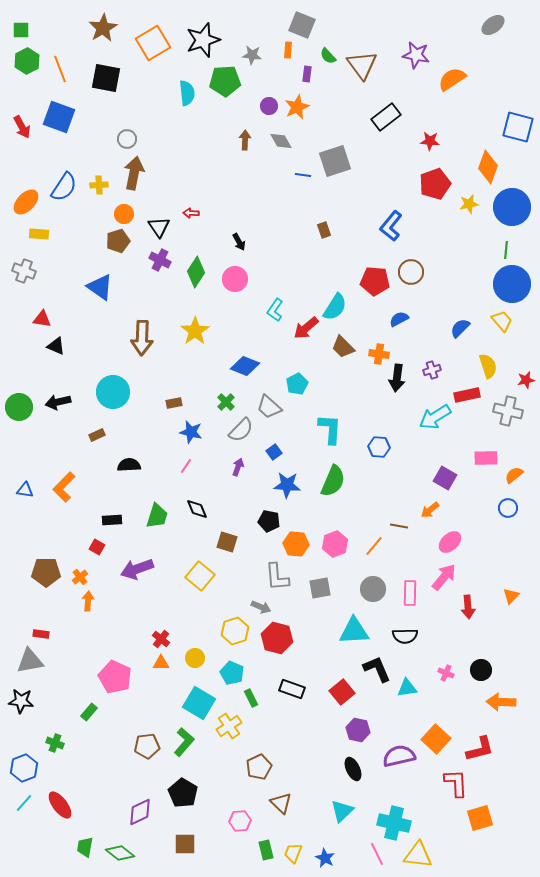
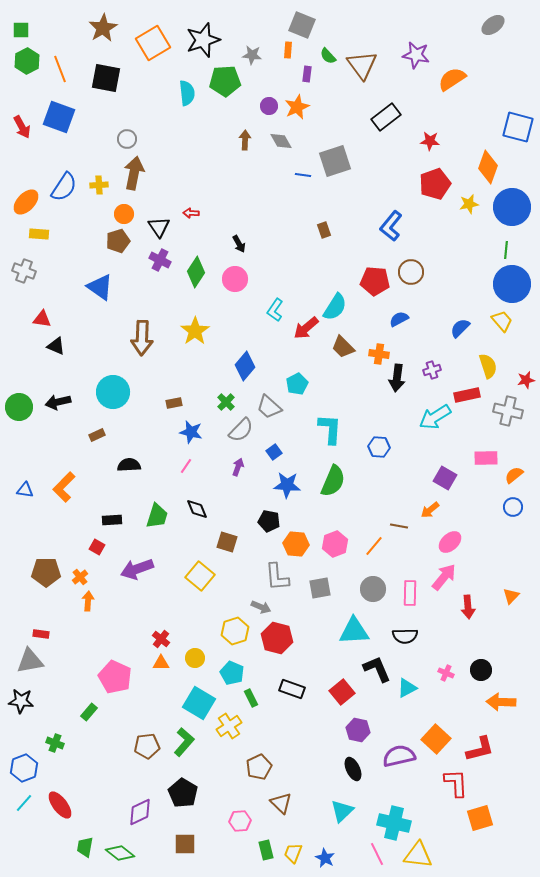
black arrow at (239, 242): moved 2 px down
blue diamond at (245, 366): rotated 72 degrees counterclockwise
blue circle at (508, 508): moved 5 px right, 1 px up
cyan triangle at (407, 688): rotated 20 degrees counterclockwise
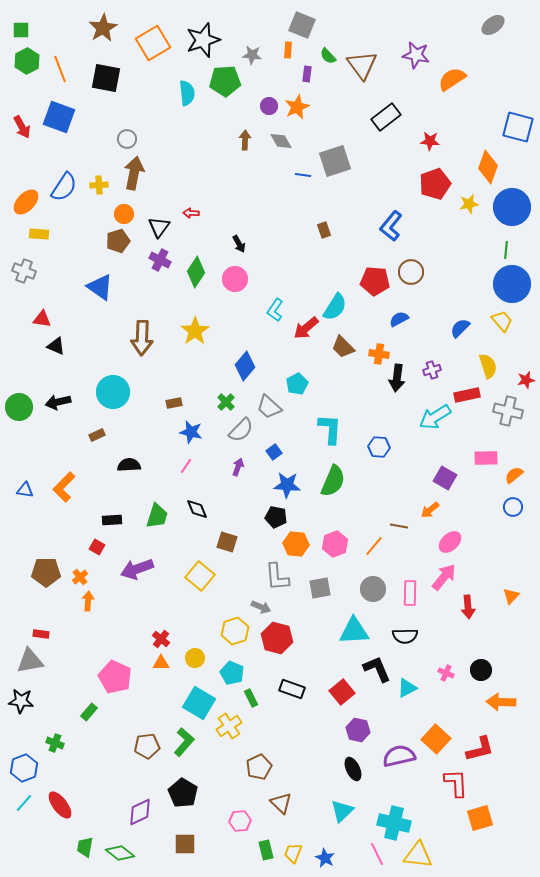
black triangle at (159, 227): rotated 10 degrees clockwise
black pentagon at (269, 521): moved 7 px right, 4 px up
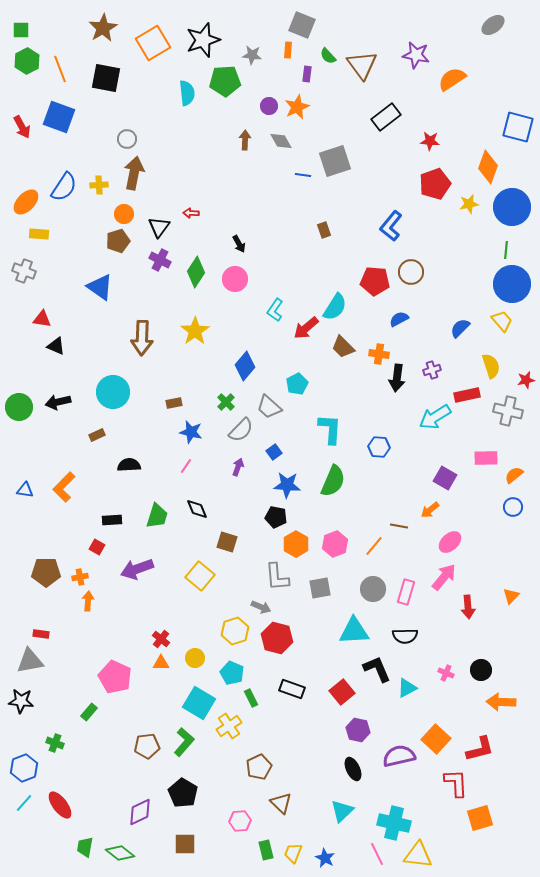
yellow semicircle at (488, 366): moved 3 px right
orange hexagon at (296, 544): rotated 25 degrees clockwise
orange cross at (80, 577): rotated 28 degrees clockwise
pink rectangle at (410, 593): moved 4 px left, 1 px up; rotated 15 degrees clockwise
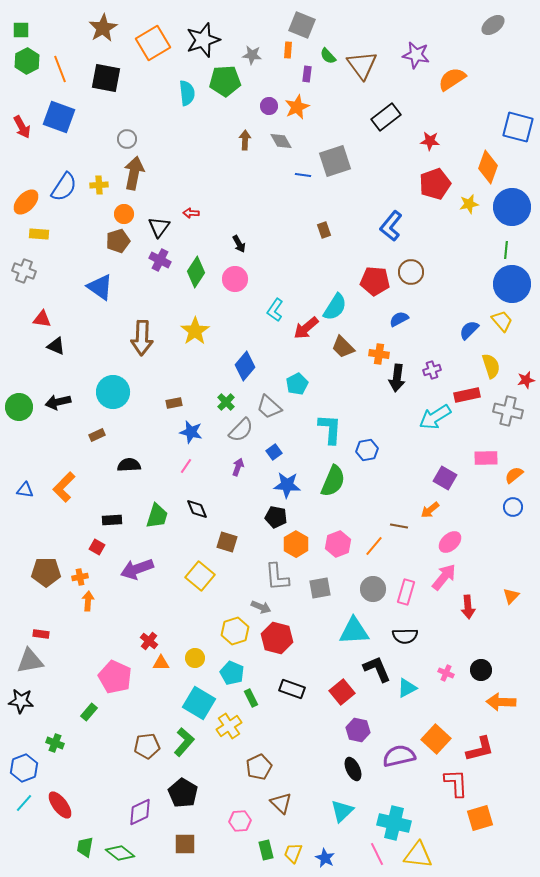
blue semicircle at (460, 328): moved 9 px right, 2 px down
blue hexagon at (379, 447): moved 12 px left, 3 px down; rotated 15 degrees counterclockwise
pink hexagon at (335, 544): moved 3 px right
red cross at (161, 639): moved 12 px left, 2 px down
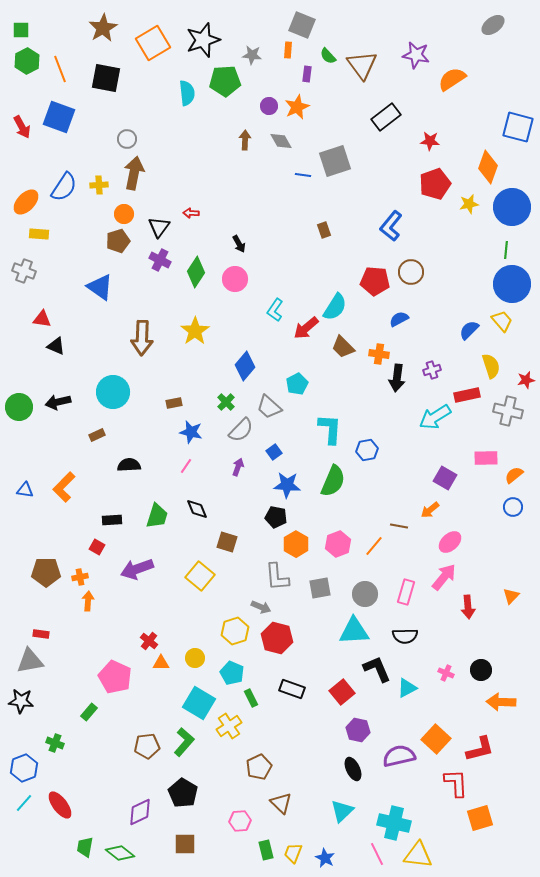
gray circle at (373, 589): moved 8 px left, 5 px down
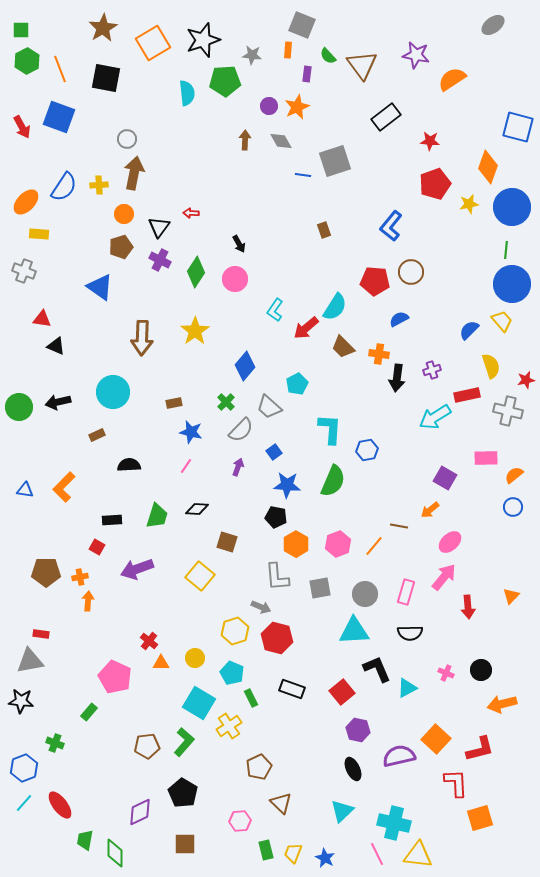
brown pentagon at (118, 241): moved 3 px right, 6 px down
black diamond at (197, 509): rotated 65 degrees counterclockwise
black semicircle at (405, 636): moved 5 px right, 3 px up
orange arrow at (501, 702): moved 1 px right, 2 px down; rotated 16 degrees counterclockwise
green trapezoid at (85, 847): moved 7 px up
green diamond at (120, 853): moved 5 px left; rotated 52 degrees clockwise
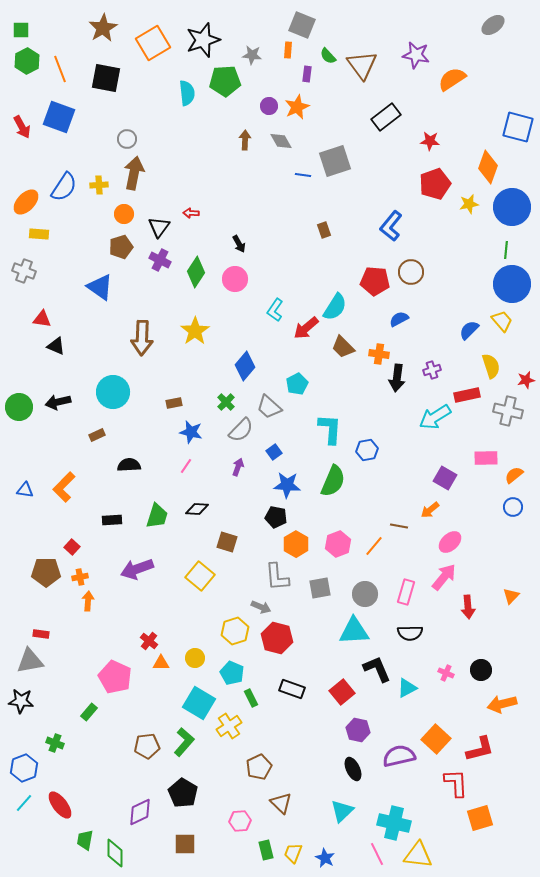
red square at (97, 547): moved 25 px left; rotated 14 degrees clockwise
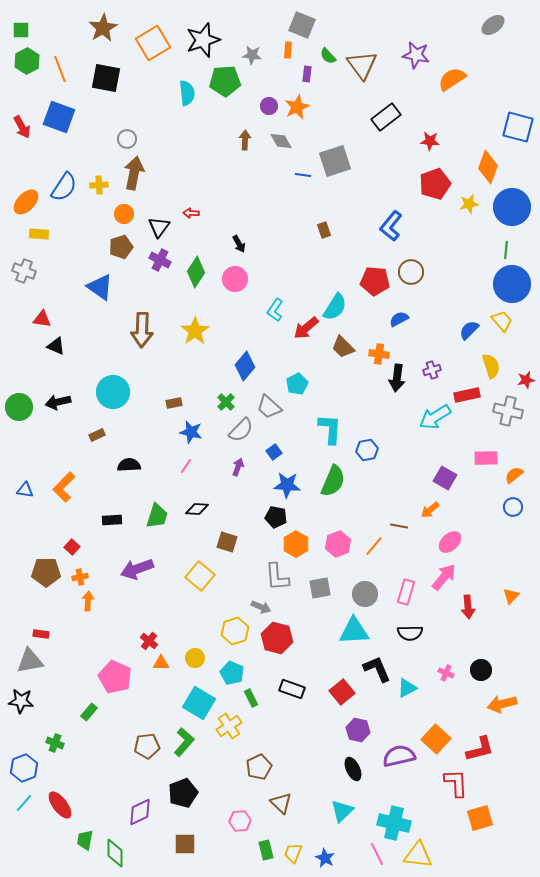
brown arrow at (142, 338): moved 8 px up
black pentagon at (183, 793): rotated 20 degrees clockwise
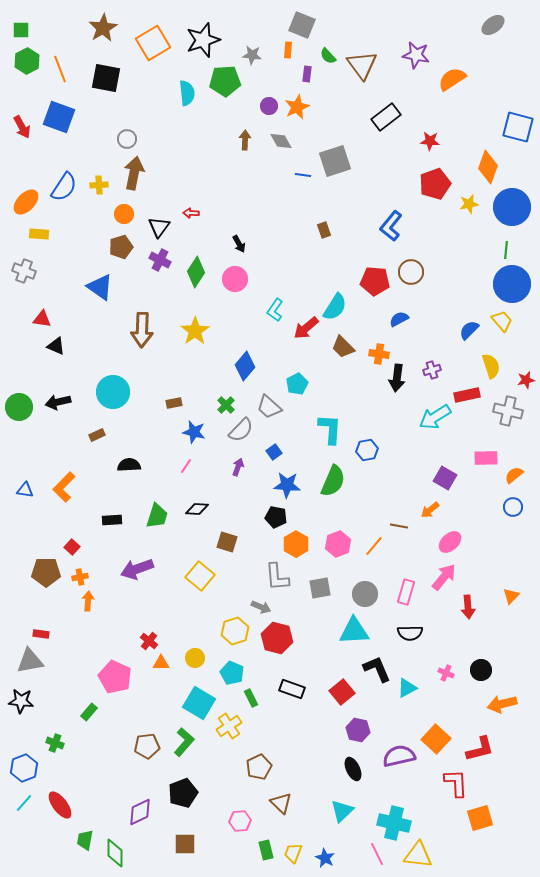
green cross at (226, 402): moved 3 px down
blue star at (191, 432): moved 3 px right
